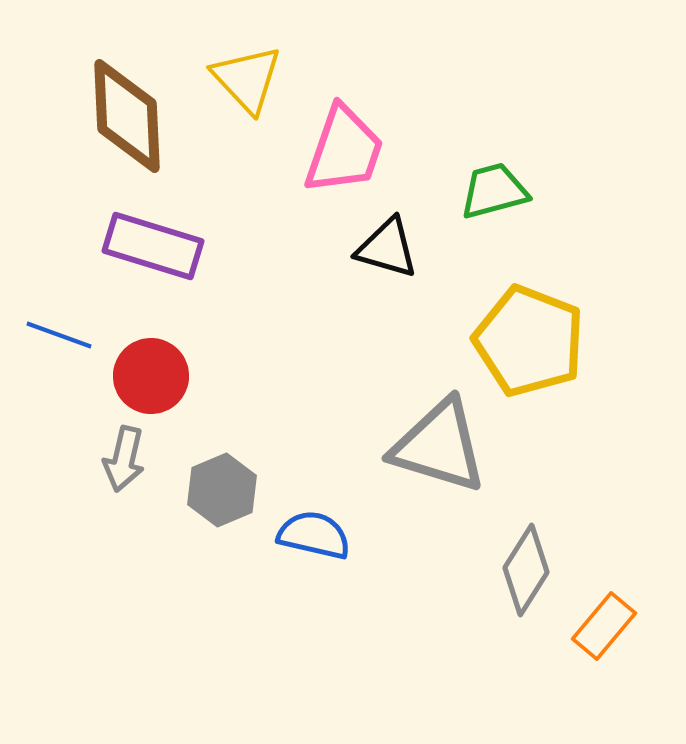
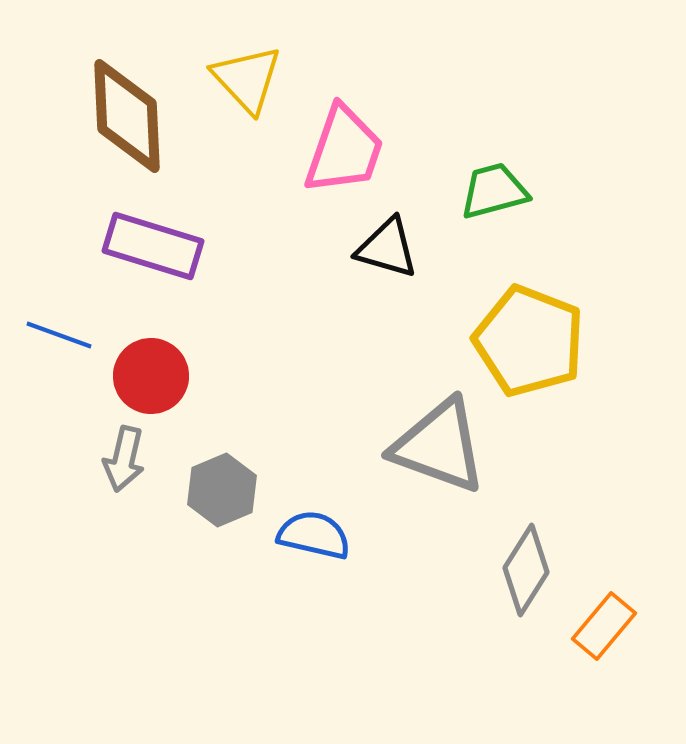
gray triangle: rotated 3 degrees clockwise
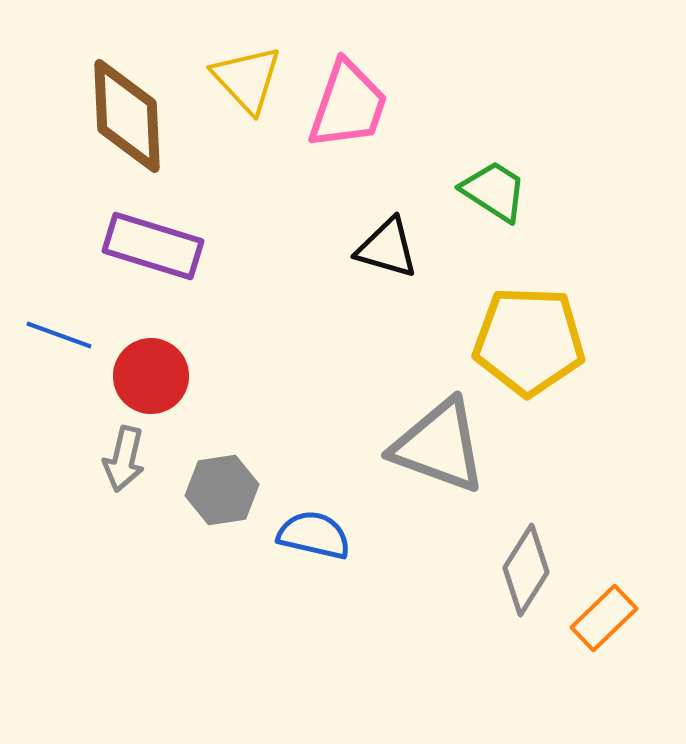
pink trapezoid: moved 4 px right, 45 px up
green trapezoid: rotated 48 degrees clockwise
yellow pentagon: rotated 19 degrees counterclockwise
gray hexagon: rotated 14 degrees clockwise
orange rectangle: moved 8 px up; rotated 6 degrees clockwise
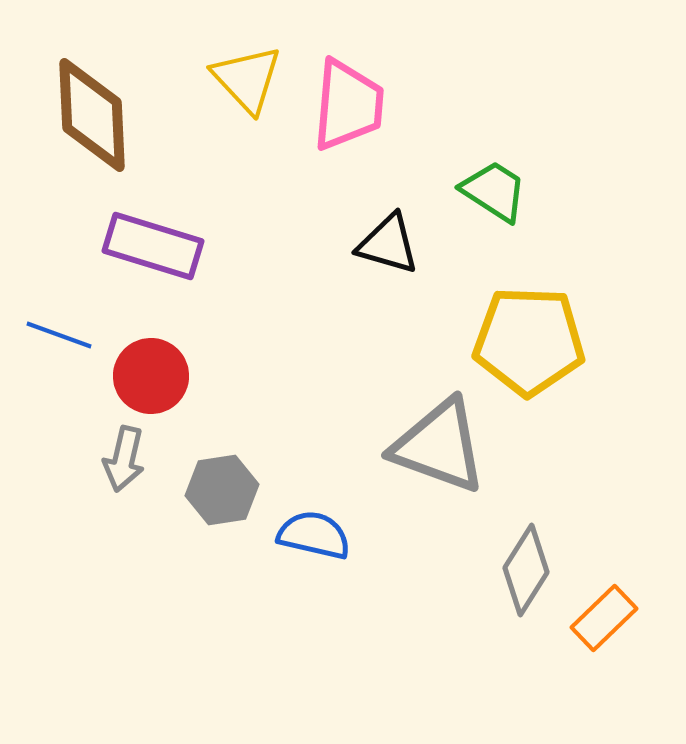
pink trapezoid: rotated 14 degrees counterclockwise
brown diamond: moved 35 px left, 1 px up
black triangle: moved 1 px right, 4 px up
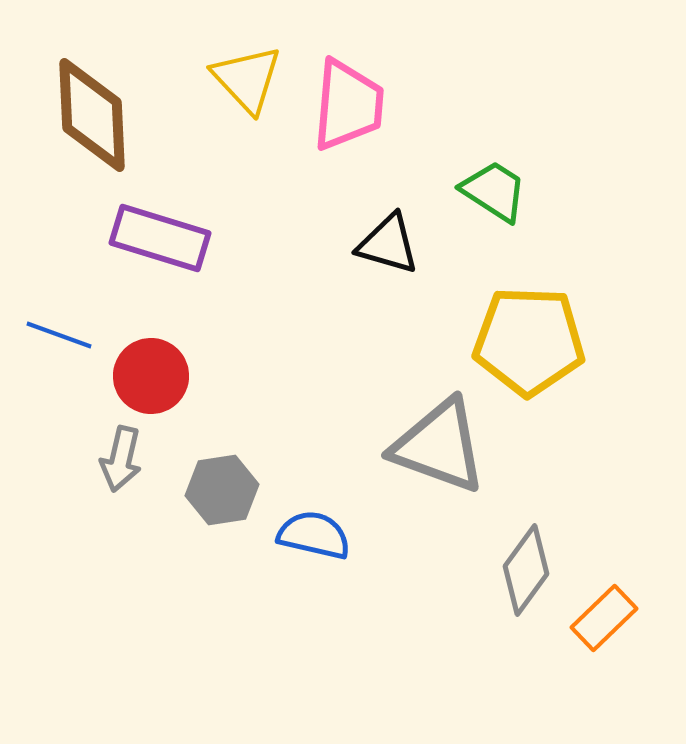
purple rectangle: moved 7 px right, 8 px up
gray arrow: moved 3 px left
gray diamond: rotated 4 degrees clockwise
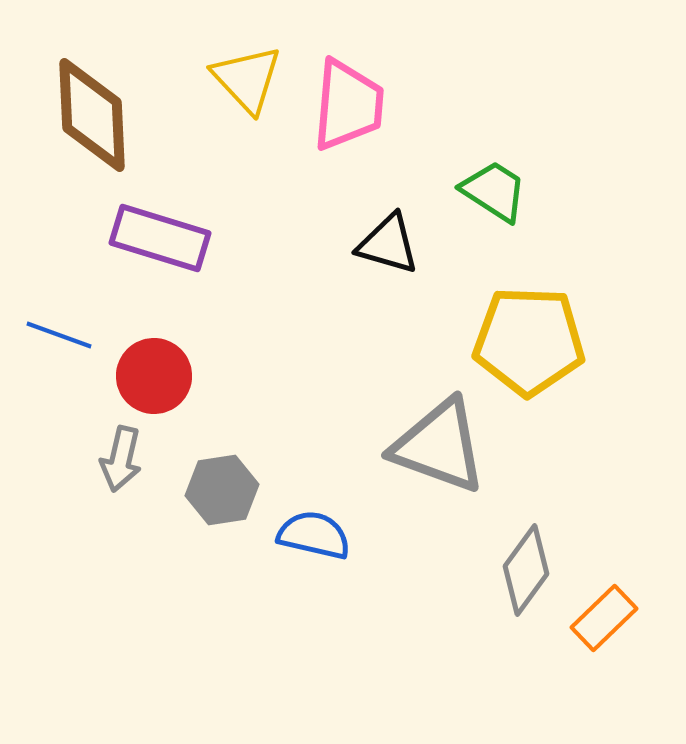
red circle: moved 3 px right
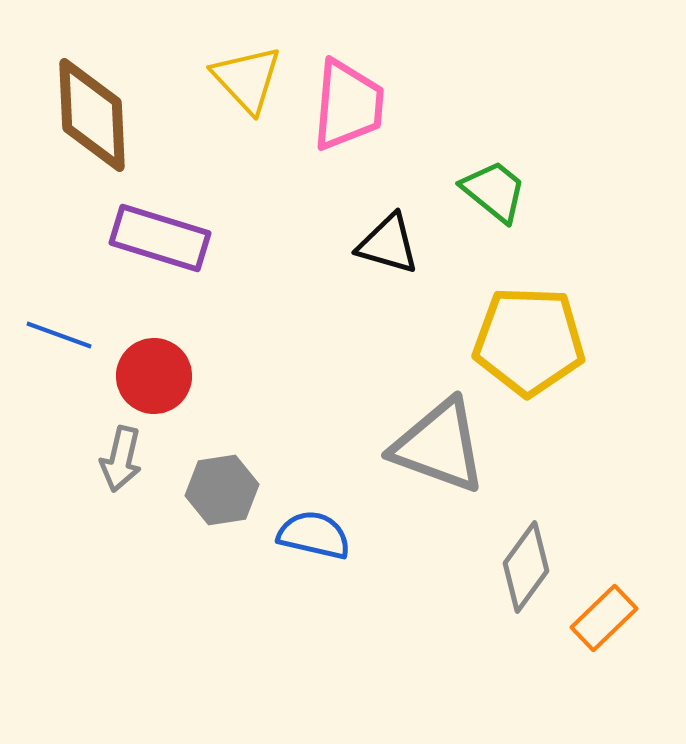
green trapezoid: rotated 6 degrees clockwise
gray diamond: moved 3 px up
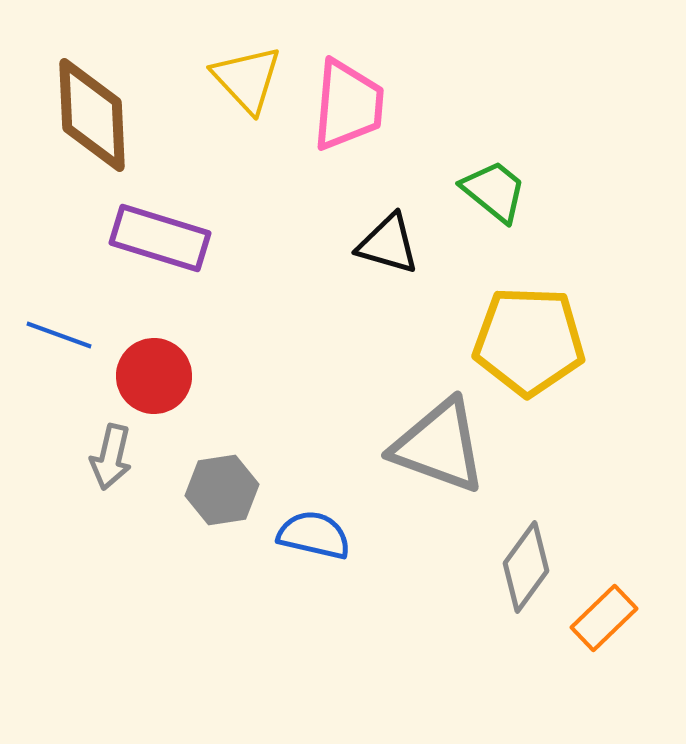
gray arrow: moved 10 px left, 2 px up
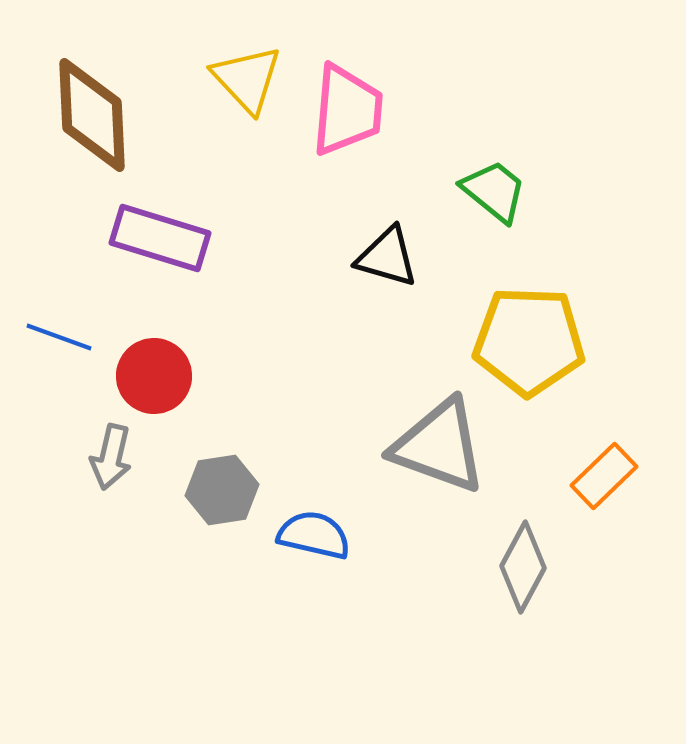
pink trapezoid: moved 1 px left, 5 px down
black triangle: moved 1 px left, 13 px down
blue line: moved 2 px down
gray diamond: moved 3 px left; rotated 8 degrees counterclockwise
orange rectangle: moved 142 px up
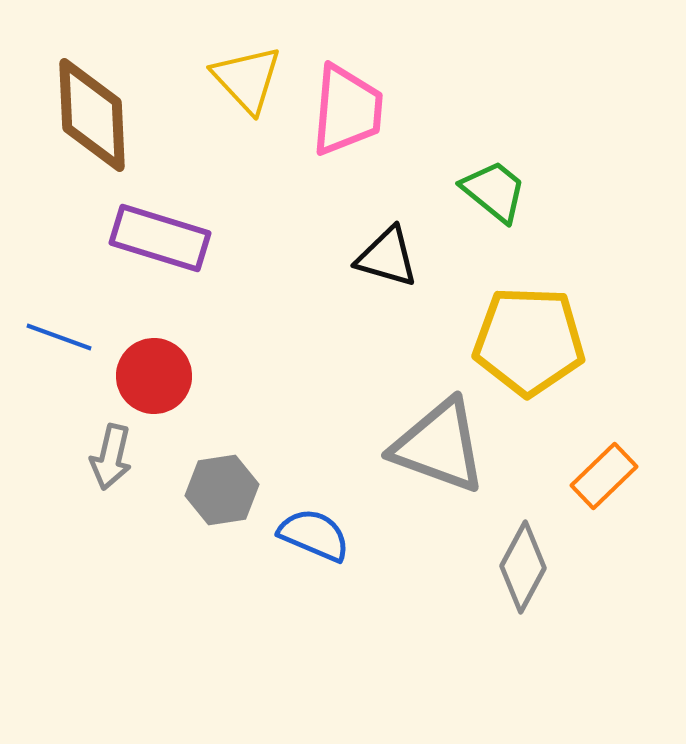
blue semicircle: rotated 10 degrees clockwise
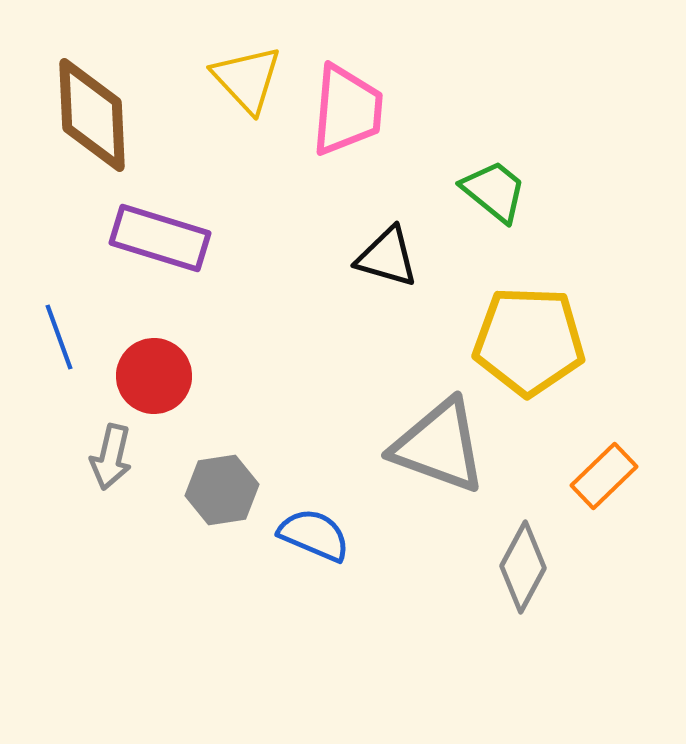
blue line: rotated 50 degrees clockwise
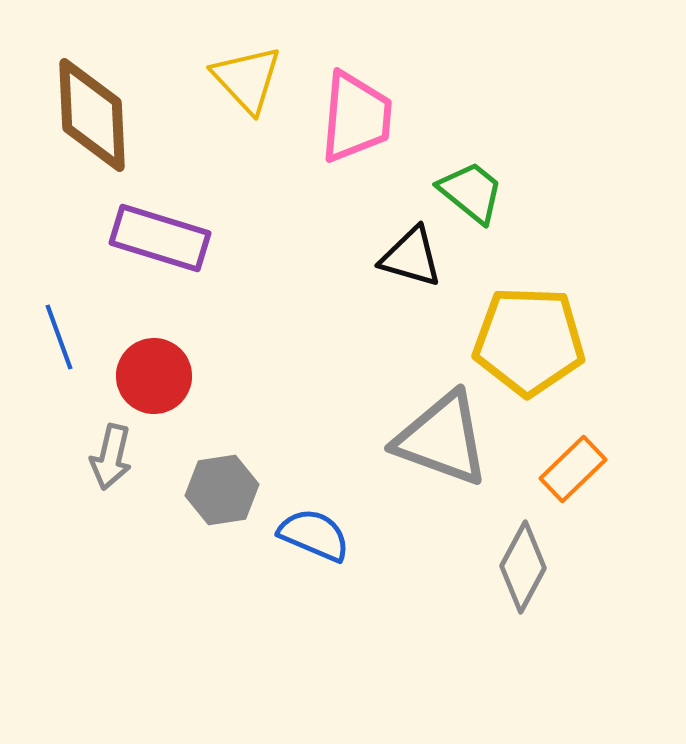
pink trapezoid: moved 9 px right, 7 px down
green trapezoid: moved 23 px left, 1 px down
black triangle: moved 24 px right
gray triangle: moved 3 px right, 7 px up
orange rectangle: moved 31 px left, 7 px up
